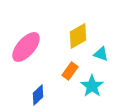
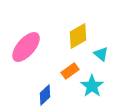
cyan triangle: rotated 21 degrees clockwise
orange rectangle: rotated 18 degrees clockwise
blue diamond: moved 7 px right
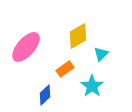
cyan triangle: rotated 35 degrees clockwise
orange rectangle: moved 5 px left, 2 px up
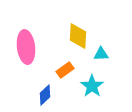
yellow diamond: rotated 56 degrees counterclockwise
pink ellipse: rotated 48 degrees counterclockwise
cyan triangle: rotated 42 degrees clockwise
orange rectangle: moved 1 px down
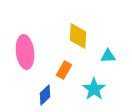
pink ellipse: moved 1 px left, 5 px down
cyan triangle: moved 7 px right, 2 px down
orange rectangle: moved 1 px left; rotated 24 degrees counterclockwise
cyan star: moved 2 px right, 3 px down
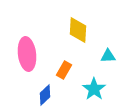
yellow diamond: moved 6 px up
pink ellipse: moved 2 px right, 2 px down
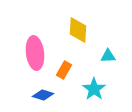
pink ellipse: moved 8 px right, 1 px up
blue diamond: moved 2 px left; rotated 60 degrees clockwise
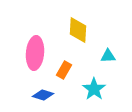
pink ellipse: rotated 12 degrees clockwise
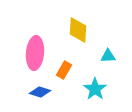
cyan star: moved 1 px right
blue diamond: moved 3 px left, 3 px up
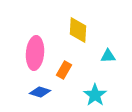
cyan star: moved 6 px down
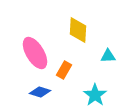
pink ellipse: rotated 36 degrees counterclockwise
